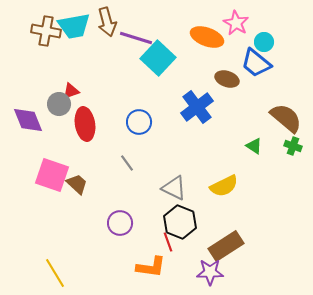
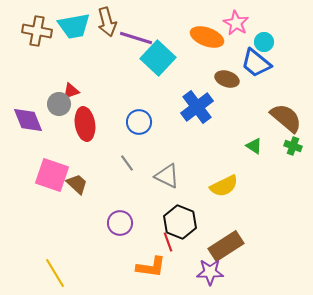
brown cross: moved 9 px left
gray triangle: moved 7 px left, 12 px up
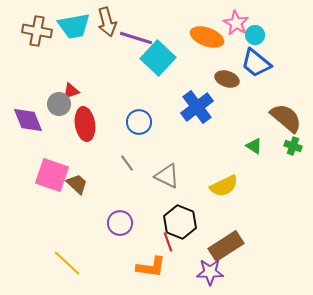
cyan circle: moved 9 px left, 7 px up
yellow line: moved 12 px right, 10 px up; rotated 16 degrees counterclockwise
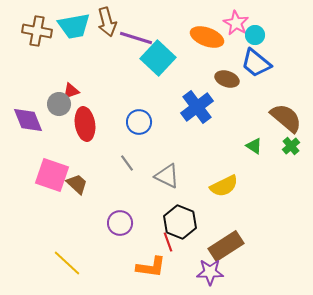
green cross: moved 2 px left; rotated 30 degrees clockwise
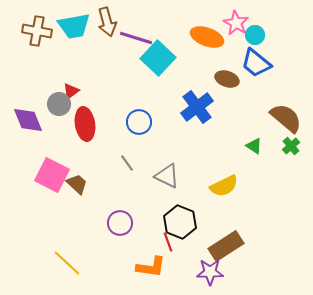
red triangle: rotated 18 degrees counterclockwise
pink square: rotated 8 degrees clockwise
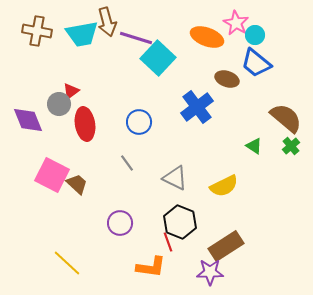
cyan trapezoid: moved 8 px right, 8 px down
gray triangle: moved 8 px right, 2 px down
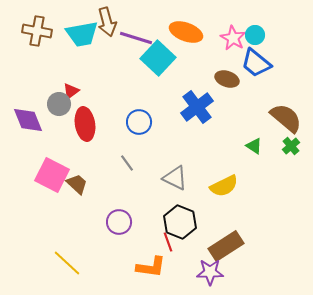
pink star: moved 3 px left, 15 px down
orange ellipse: moved 21 px left, 5 px up
purple circle: moved 1 px left, 1 px up
